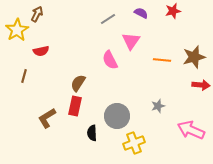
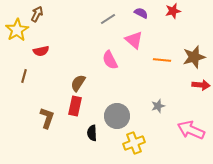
pink triangle: moved 3 px right, 1 px up; rotated 24 degrees counterclockwise
brown L-shape: rotated 140 degrees clockwise
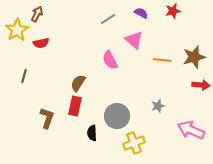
red semicircle: moved 8 px up
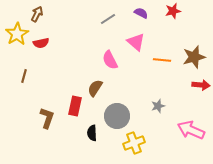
yellow star: moved 4 px down
pink triangle: moved 2 px right, 2 px down
brown semicircle: moved 17 px right, 5 px down
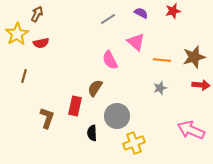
gray star: moved 2 px right, 18 px up
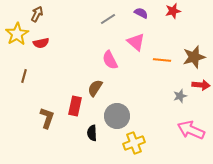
gray star: moved 20 px right, 8 px down
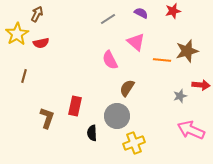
brown star: moved 7 px left, 6 px up
brown semicircle: moved 32 px right
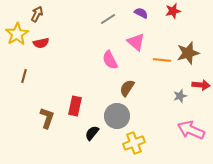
brown star: moved 1 px right, 2 px down
black semicircle: rotated 42 degrees clockwise
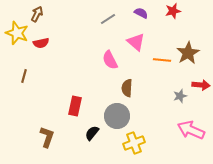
yellow star: moved 1 px up; rotated 20 degrees counterclockwise
brown star: rotated 15 degrees counterclockwise
brown semicircle: rotated 30 degrees counterclockwise
brown L-shape: moved 19 px down
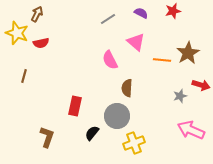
red arrow: rotated 12 degrees clockwise
